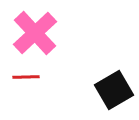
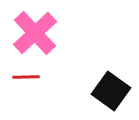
black square: moved 3 px left, 1 px down; rotated 24 degrees counterclockwise
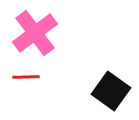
pink cross: rotated 6 degrees clockwise
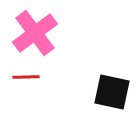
black square: moved 1 px right, 1 px down; rotated 24 degrees counterclockwise
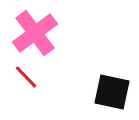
red line: rotated 48 degrees clockwise
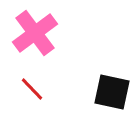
red line: moved 6 px right, 12 px down
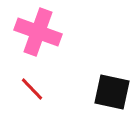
pink cross: moved 3 px right, 1 px up; rotated 33 degrees counterclockwise
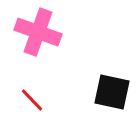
red line: moved 11 px down
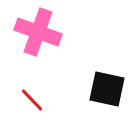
black square: moved 5 px left, 3 px up
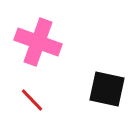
pink cross: moved 10 px down
